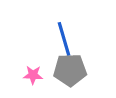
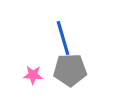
blue line: moved 1 px left, 1 px up
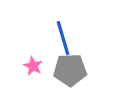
pink star: moved 9 px up; rotated 24 degrees clockwise
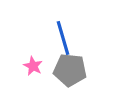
gray pentagon: rotated 8 degrees clockwise
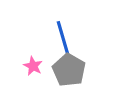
gray pentagon: moved 1 px left; rotated 24 degrees clockwise
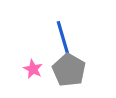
pink star: moved 3 px down
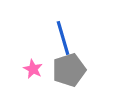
gray pentagon: rotated 24 degrees clockwise
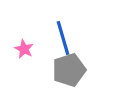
pink star: moved 9 px left, 20 px up
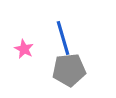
gray pentagon: rotated 12 degrees clockwise
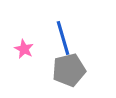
gray pentagon: rotated 8 degrees counterclockwise
